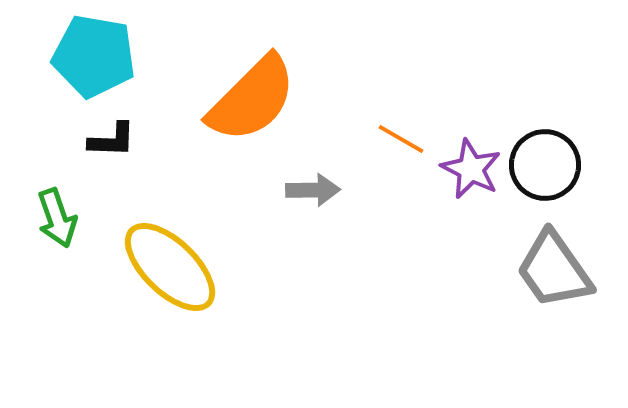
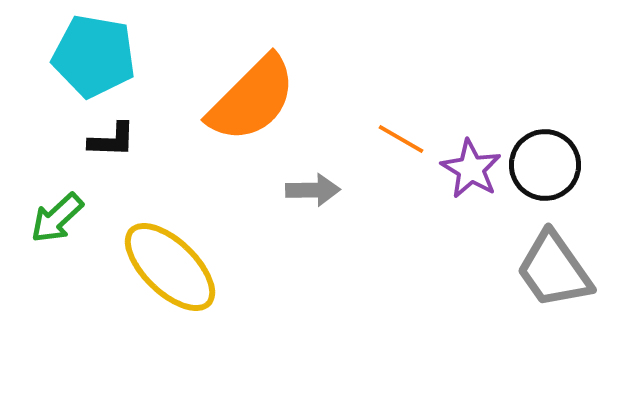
purple star: rotated 4 degrees clockwise
green arrow: rotated 66 degrees clockwise
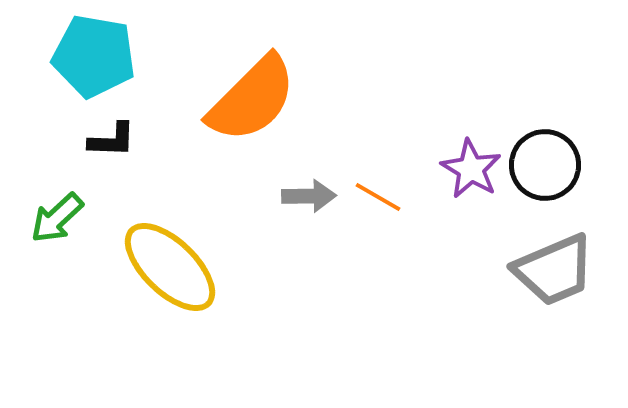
orange line: moved 23 px left, 58 px down
gray arrow: moved 4 px left, 6 px down
gray trapezoid: rotated 78 degrees counterclockwise
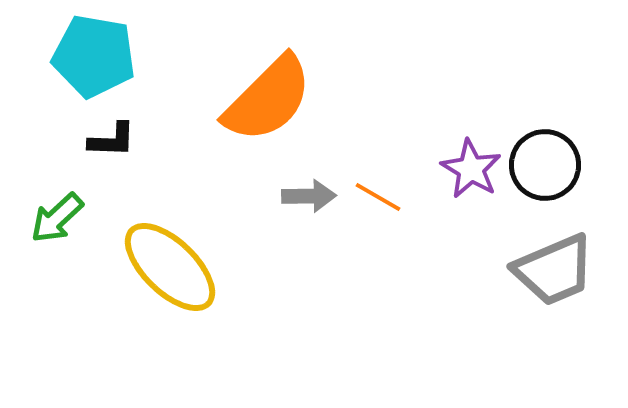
orange semicircle: moved 16 px right
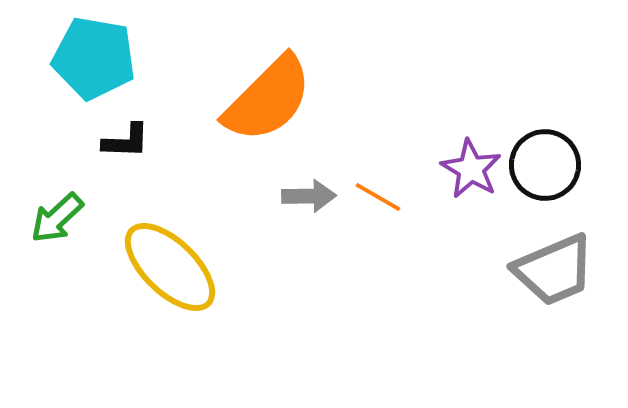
cyan pentagon: moved 2 px down
black L-shape: moved 14 px right, 1 px down
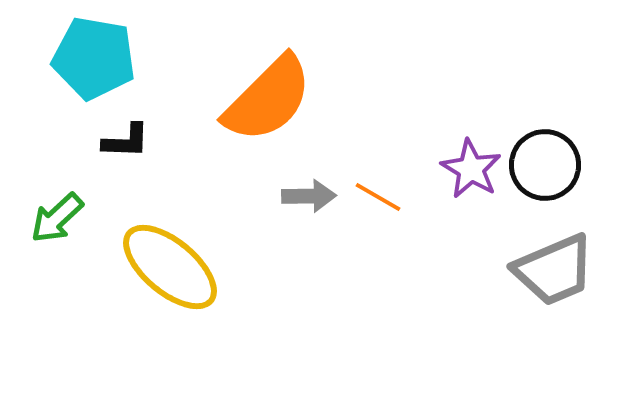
yellow ellipse: rotated 4 degrees counterclockwise
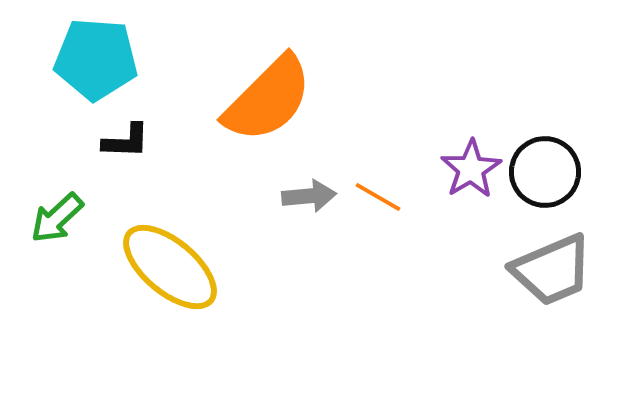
cyan pentagon: moved 2 px right, 1 px down; rotated 6 degrees counterclockwise
black circle: moved 7 px down
purple star: rotated 10 degrees clockwise
gray arrow: rotated 4 degrees counterclockwise
gray trapezoid: moved 2 px left
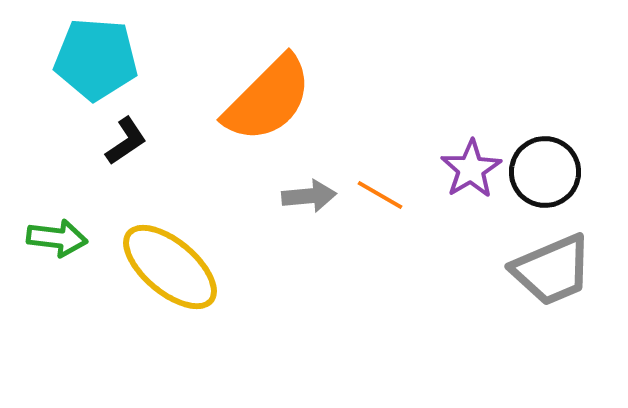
black L-shape: rotated 36 degrees counterclockwise
orange line: moved 2 px right, 2 px up
green arrow: moved 20 px down; rotated 130 degrees counterclockwise
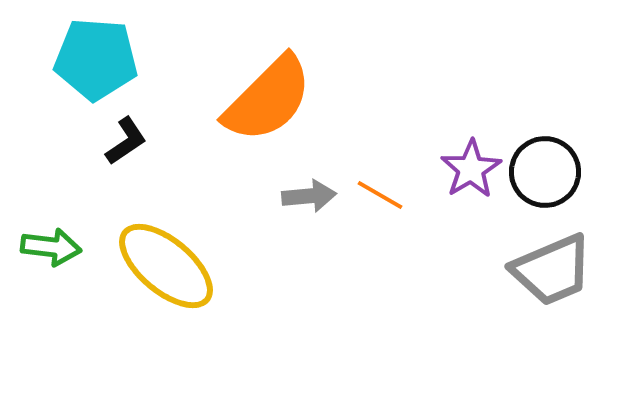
green arrow: moved 6 px left, 9 px down
yellow ellipse: moved 4 px left, 1 px up
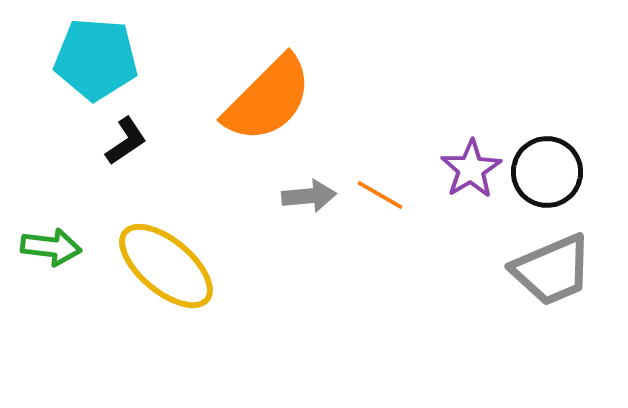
black circle: moved 2 px right
